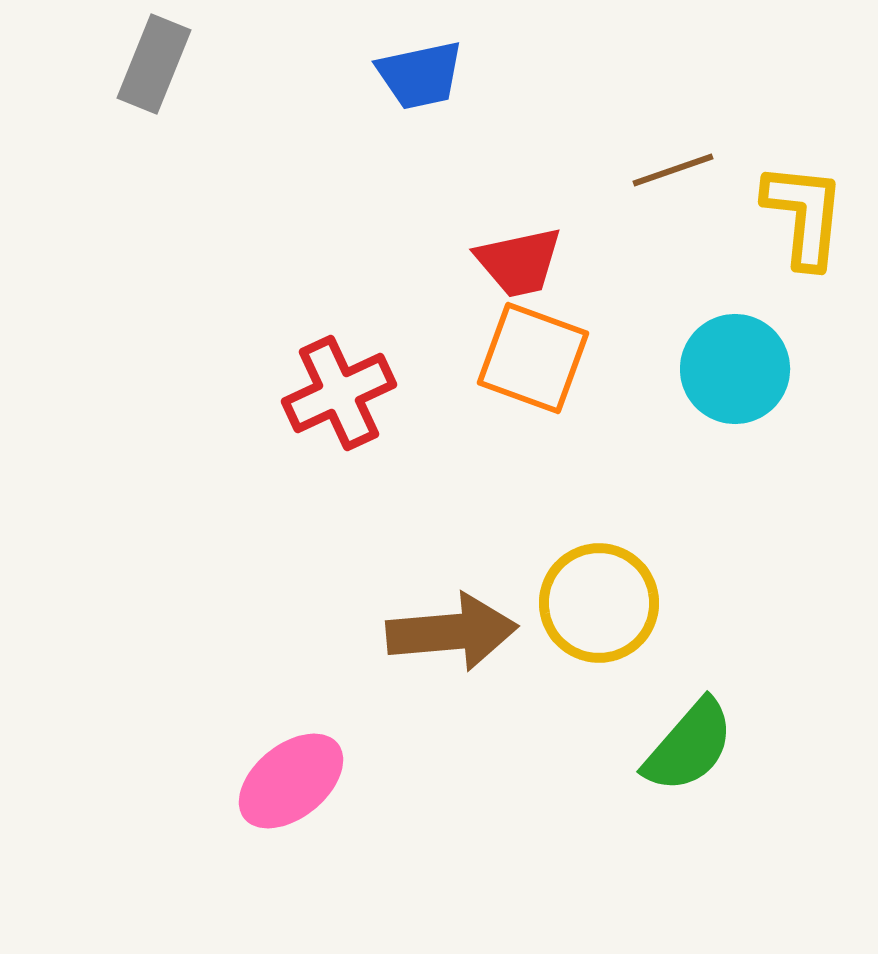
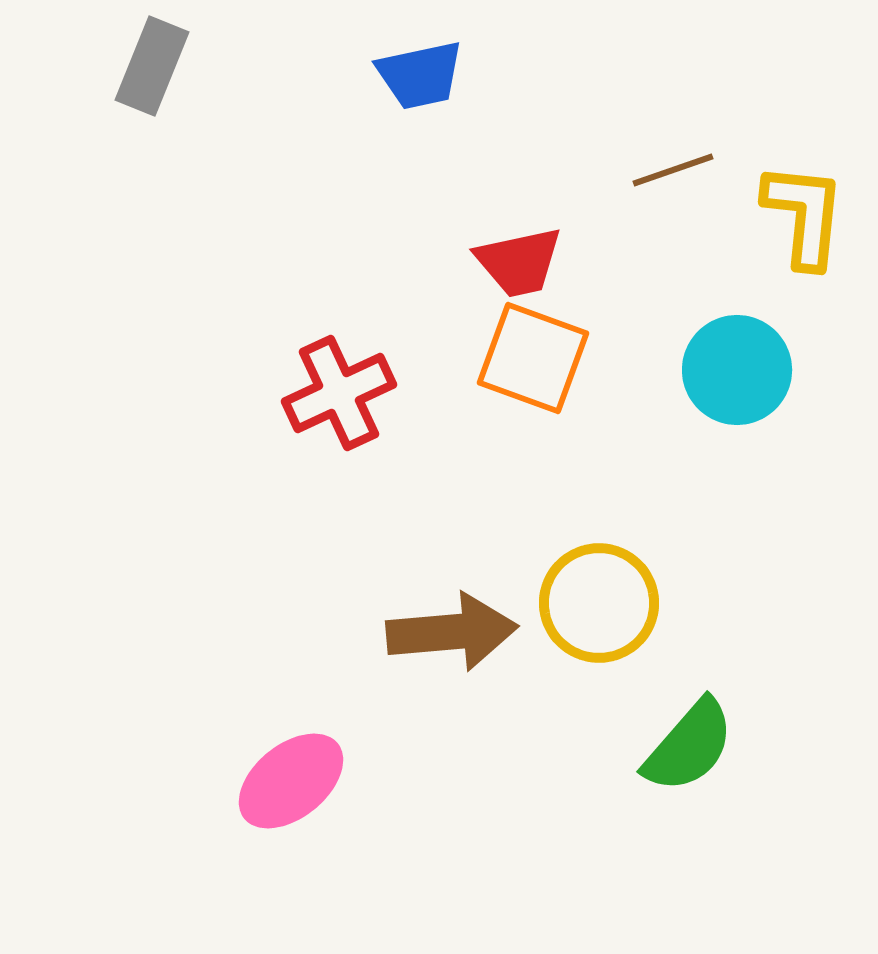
gray rectangle: moved 2 px left, 2 px down
cyan circle: moved 2 px right, 1 px down
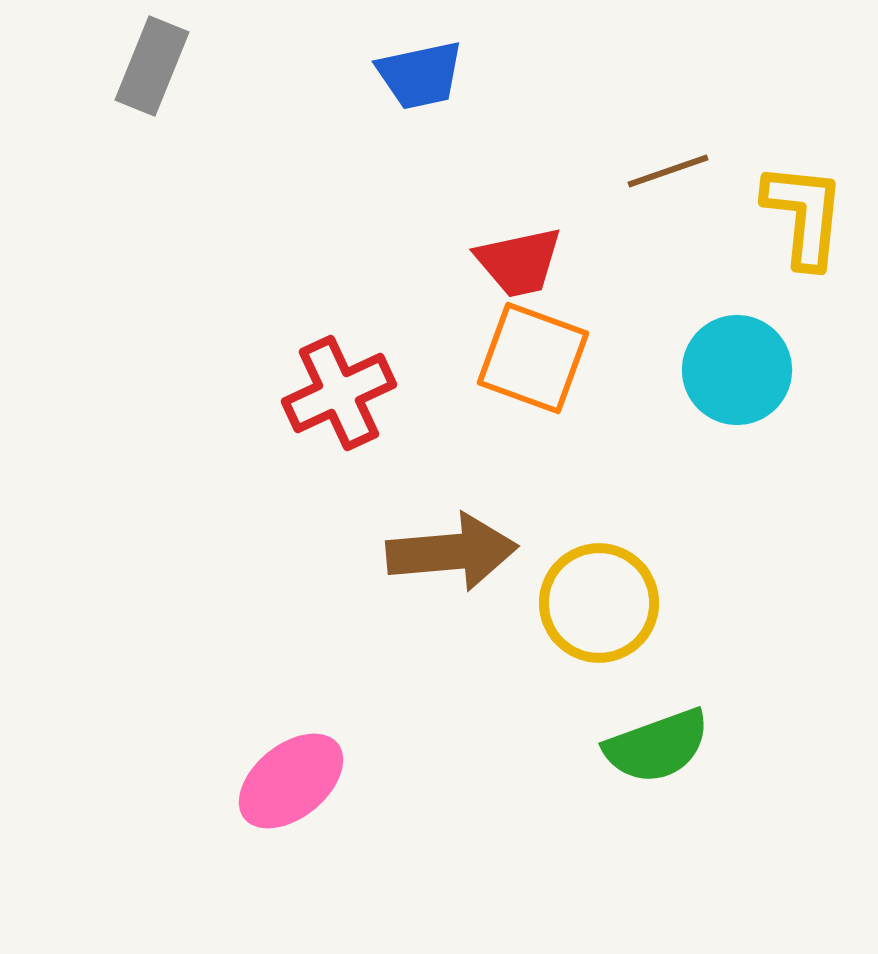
brown line: moved 5 px left, 1 px down
brown arrow: moved 80 px up
green semicircle: moved 32 px left; rotated 29 degrees clockwise
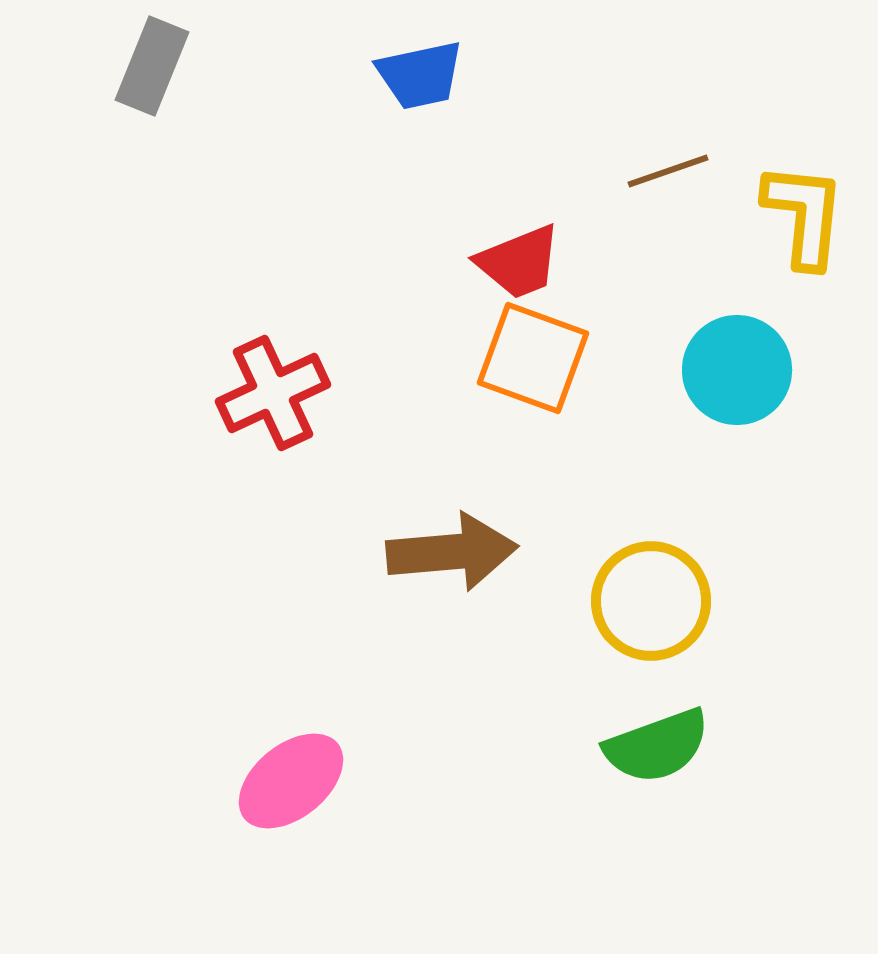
red trapezoid: rotated 10 degrees counterclockwise
red cross: moved 66 px left
yellow circle: moved 52 px right, 2 px up
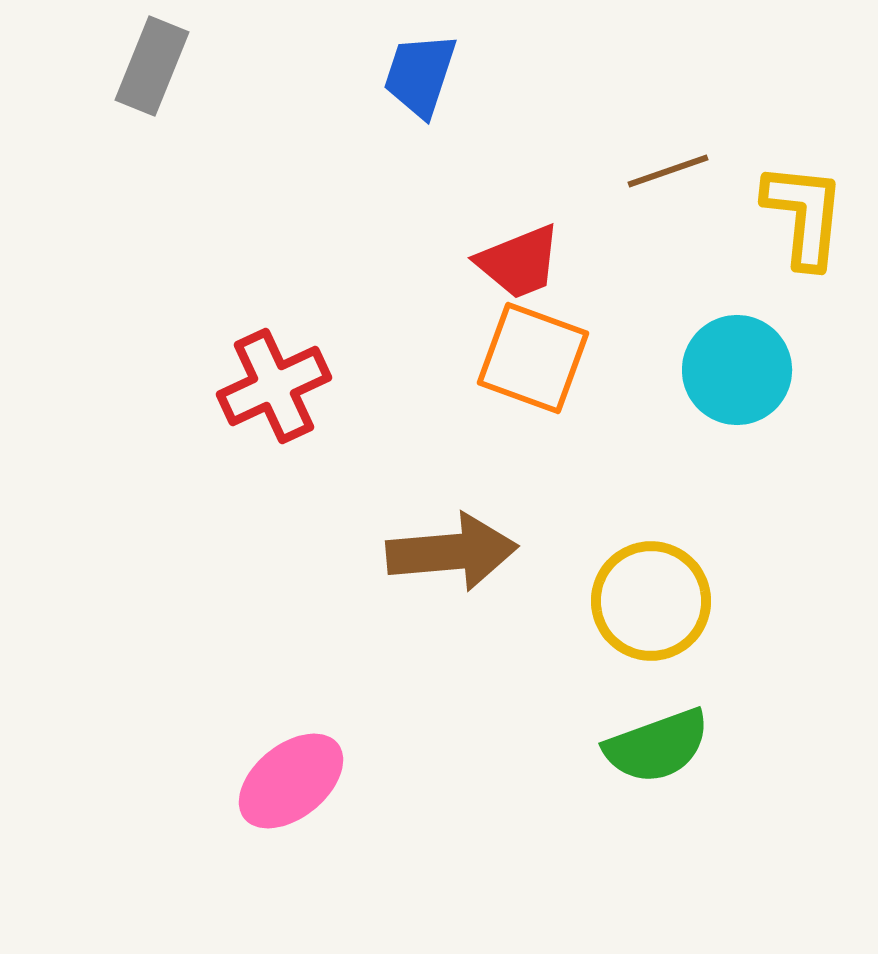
blue trapezoid: rotated 120 degrees clockwise
red cross: moved 1 px right, 7 px up
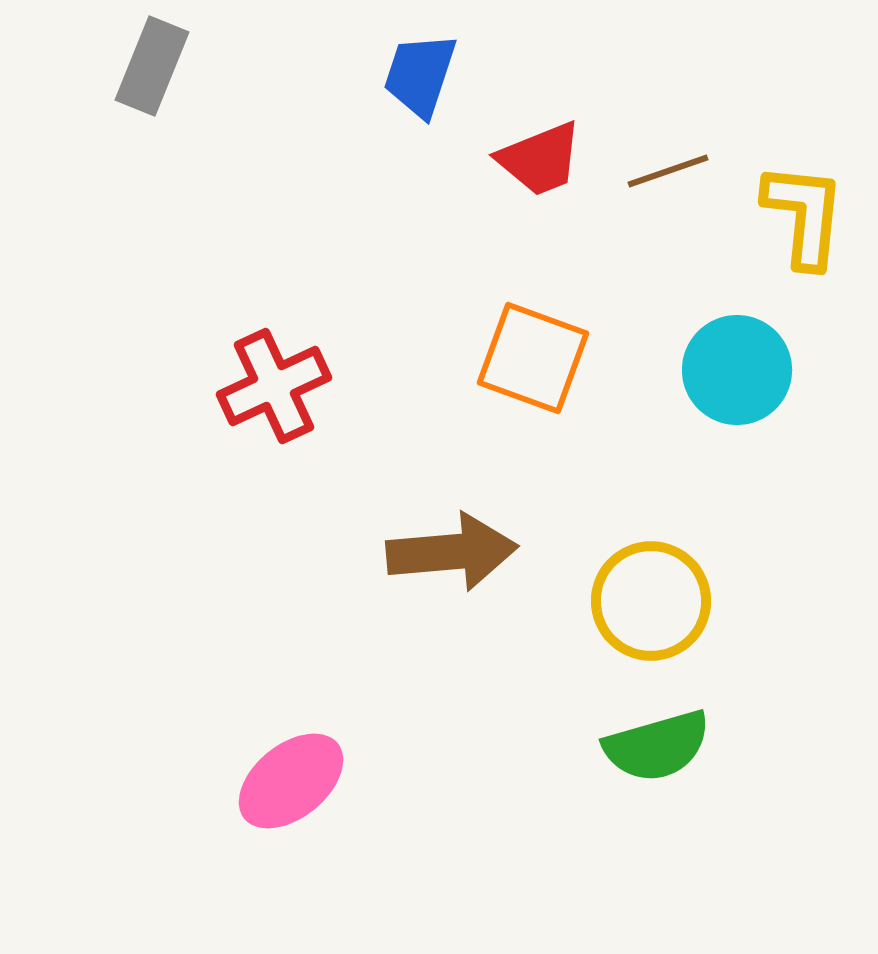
red trapezoid: moved 21 px right, 103 px up
green semicircle: rotated 4 degrees clockwise
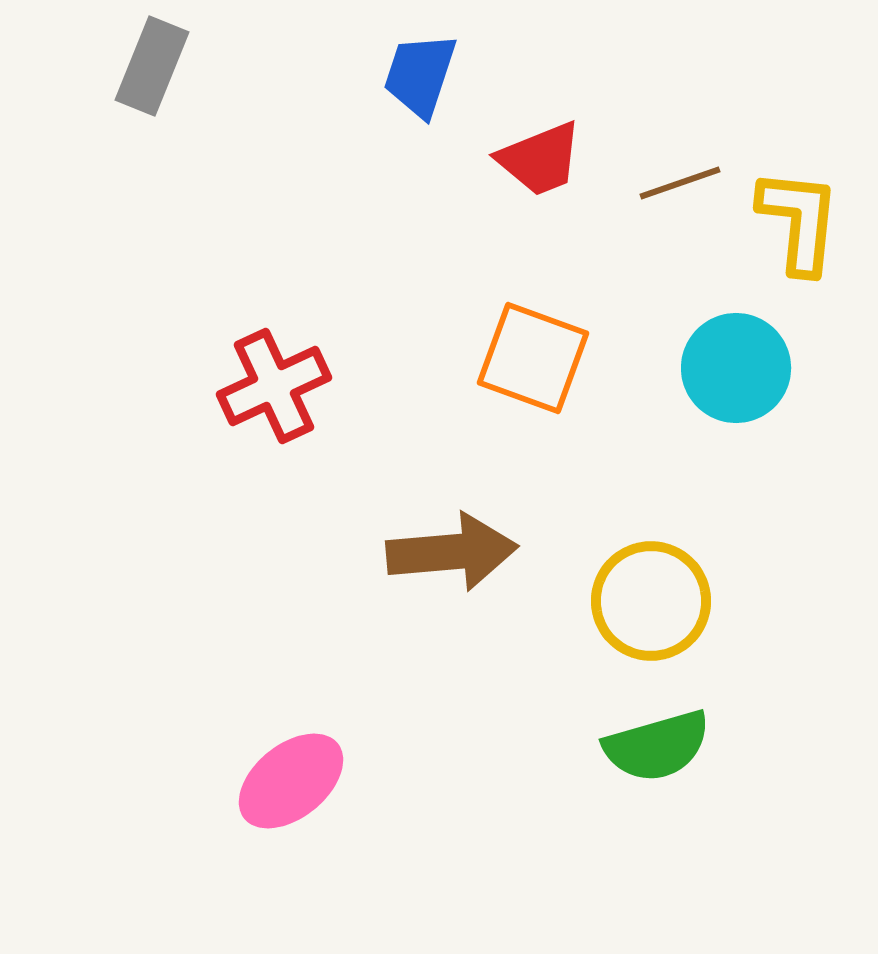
brown line: moved 12 px right, 12 px down
yellow L-shape: moved 5 px left, 6 px down
cyan circle: moved 1 px left, 2 px up
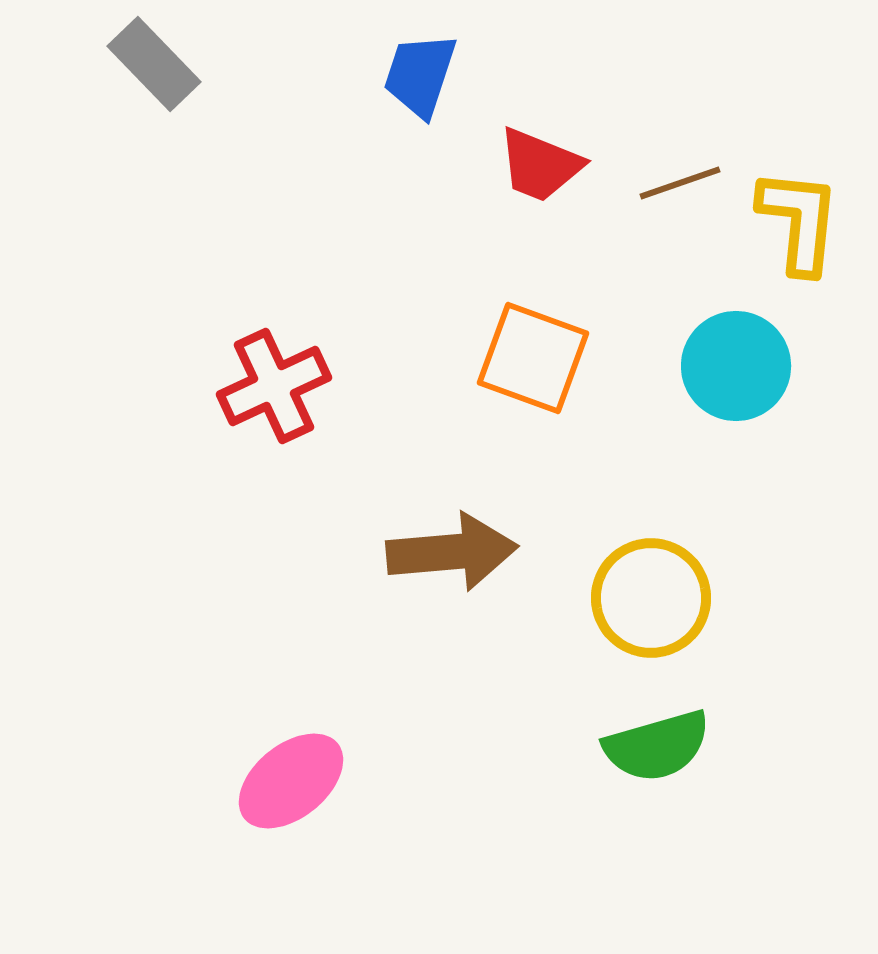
gray rectangle: moved 2 px right, 2 px up; rotated 66 degrees counterclockwise
red trapezoid: moved 6 px down; rotated 44 degrees clockwise
cyan circle: moved 2 px up
yellow circle: moved 3 px up
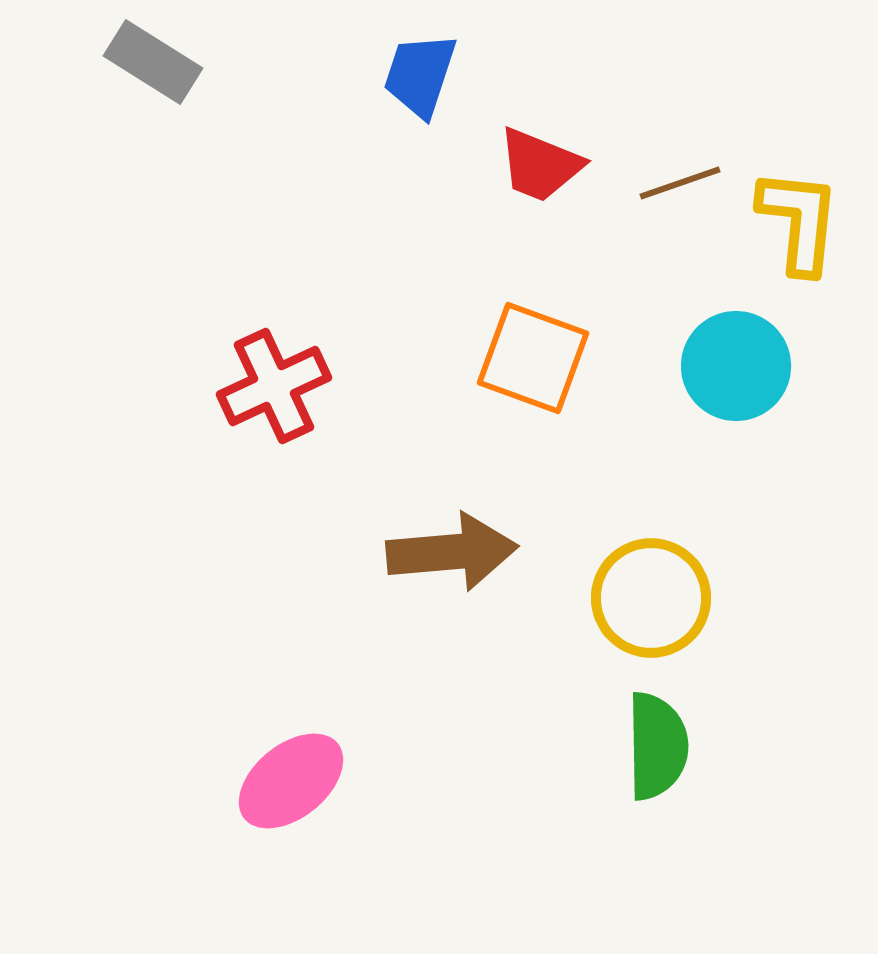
gray rectangle: moved 1 px left, 2 px up; rotated 14 degrees counterclockwise
green semicircle: rotated 75 degrees counterclockwise
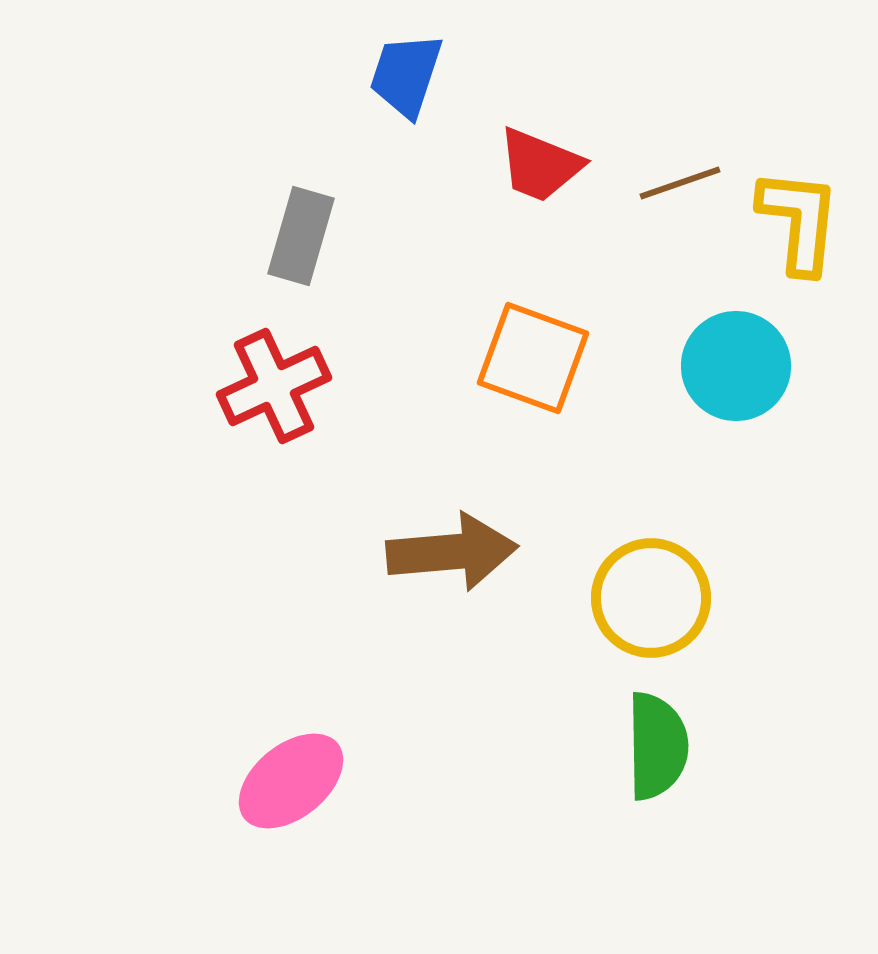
gray rectangle: moved 148 px right, 174 px down; rotated 74 degrees clockwise
blue trapezoid: moved 14 px left
